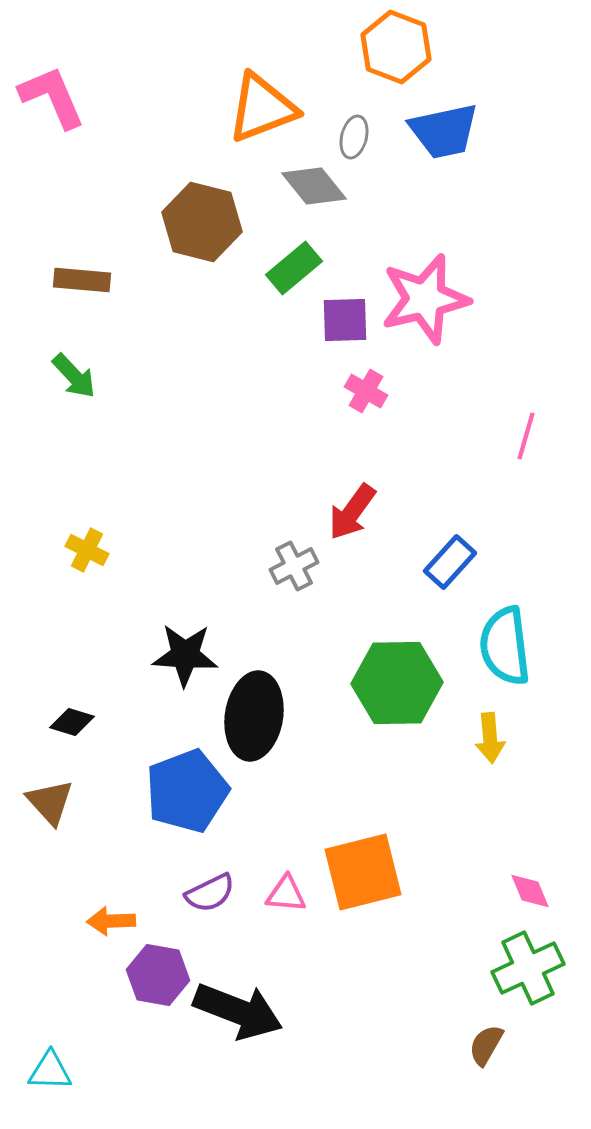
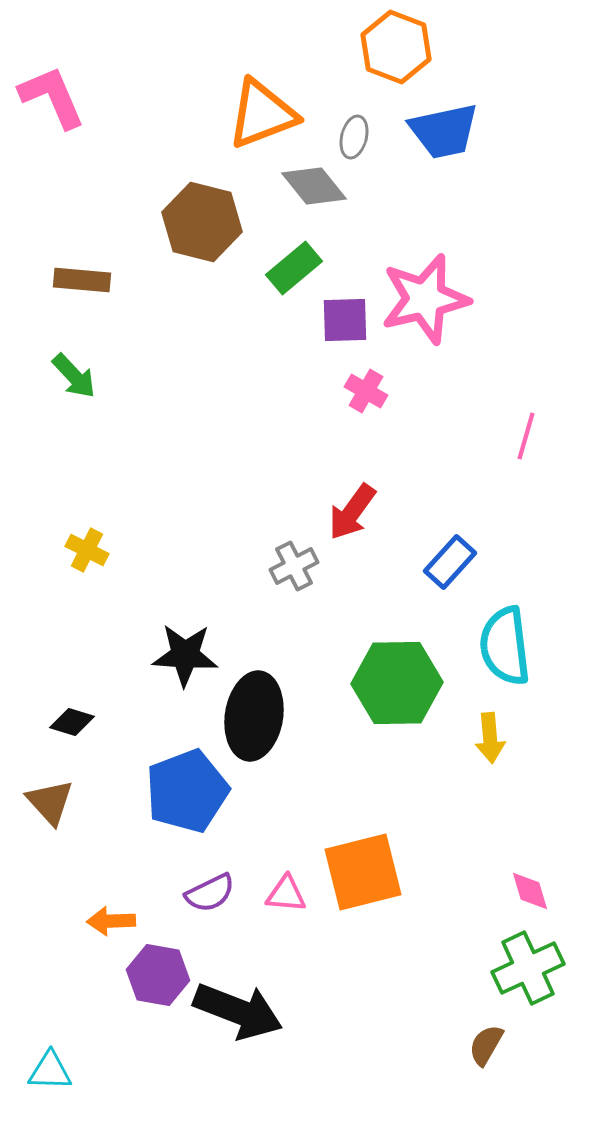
orange triangle: moved 6 px down
pink diamond: rotated 6 degrees clockwise
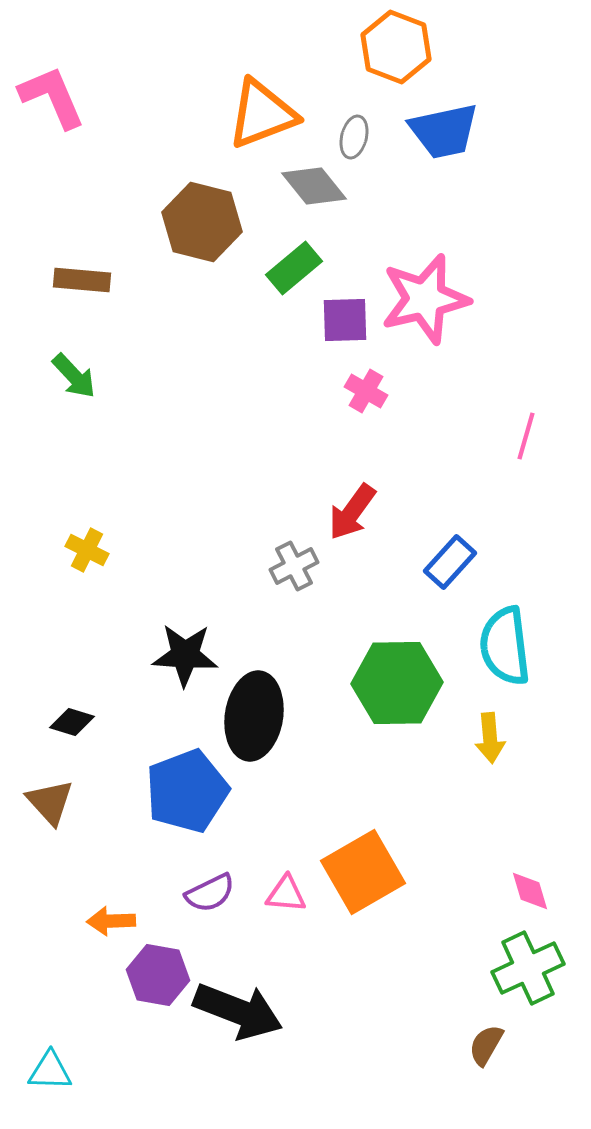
orange square: rotated 16 degrees counterclockwise
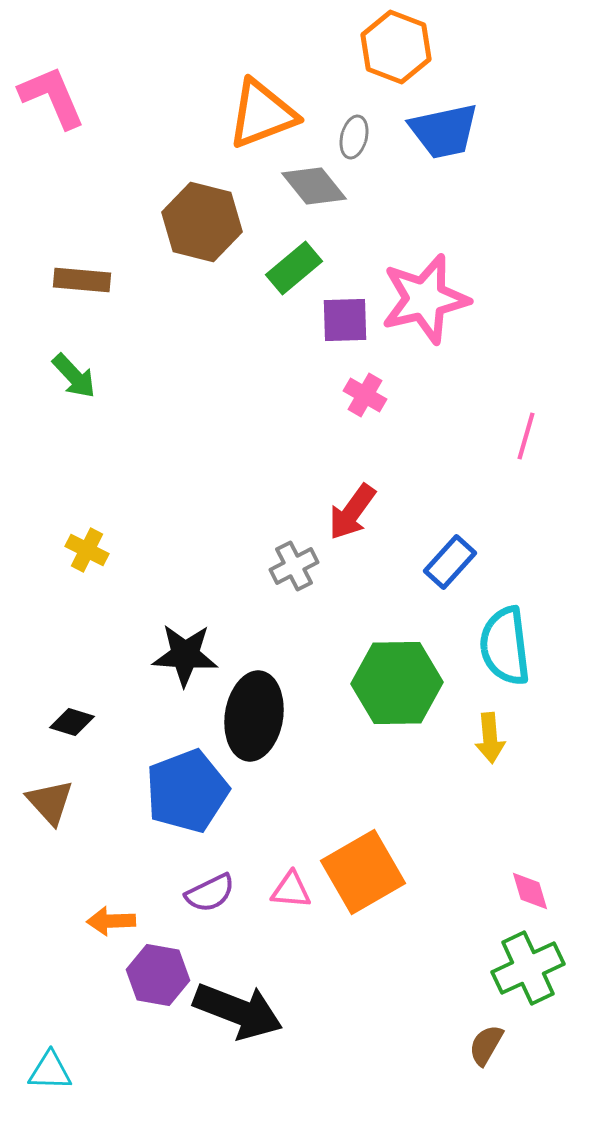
pink cross: moved 1 px left, 4 px down
pink triangle: moved 5 px right, 4 px up
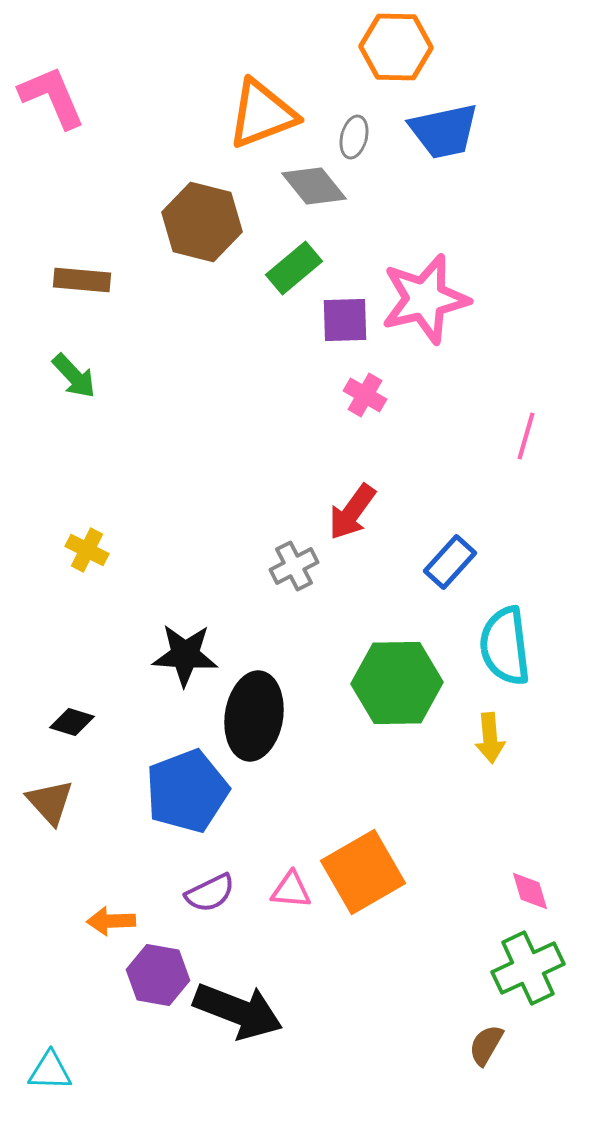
orange hexagon: rotated 20 degrees counterclockwise
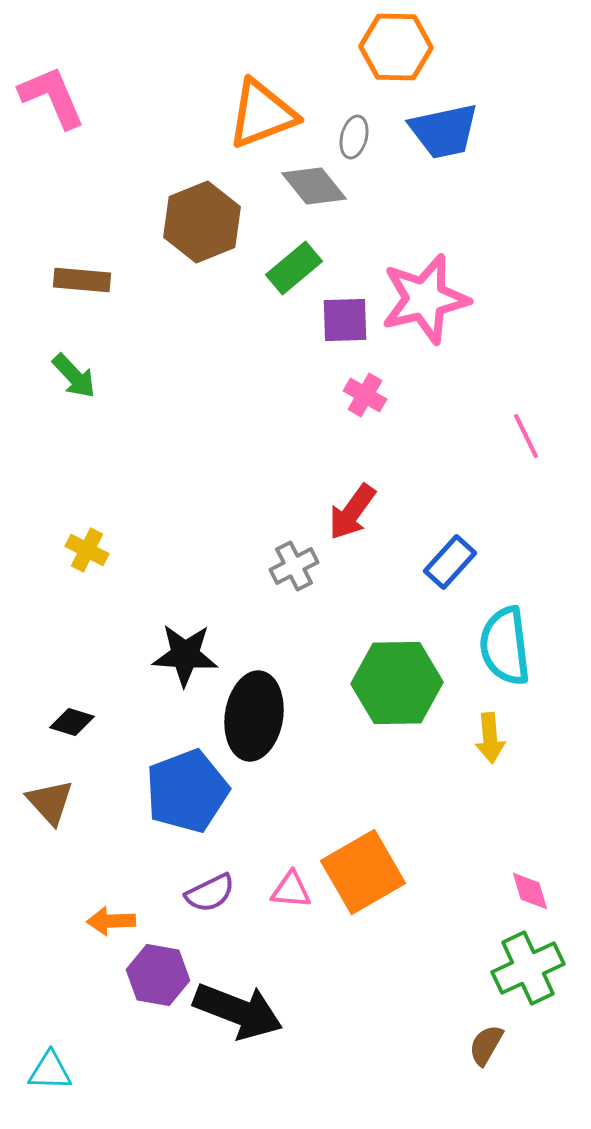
brown hexagon: rotated 24 degrees clockwise
pink line: rotated 42 degrees counterclockwise
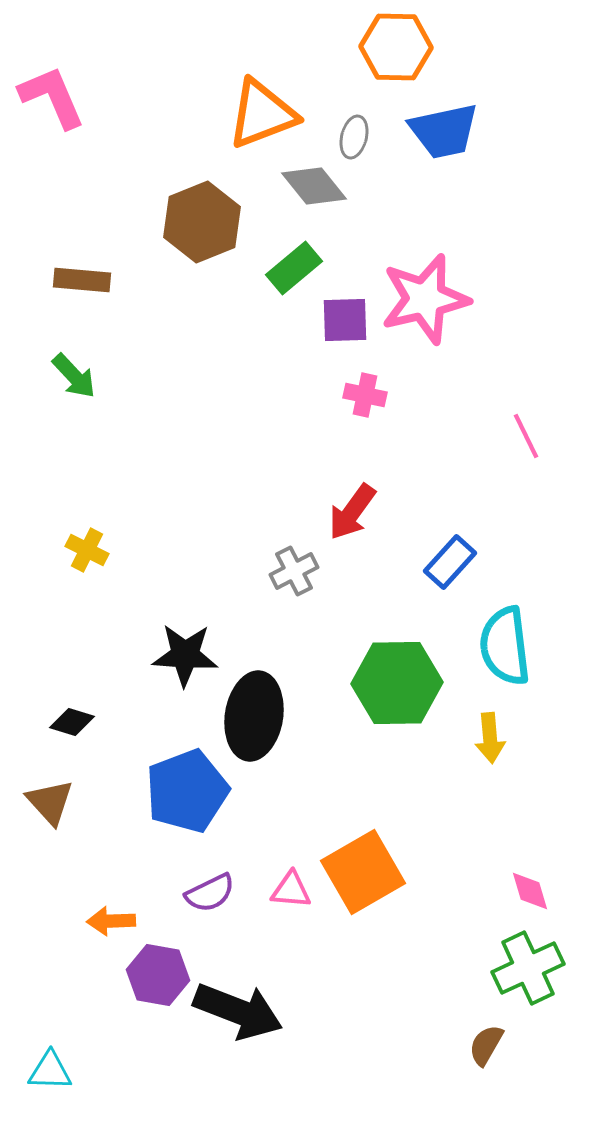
pink cross: rotated 18 degrees counterclockwise
gray cross: moved 5 px down
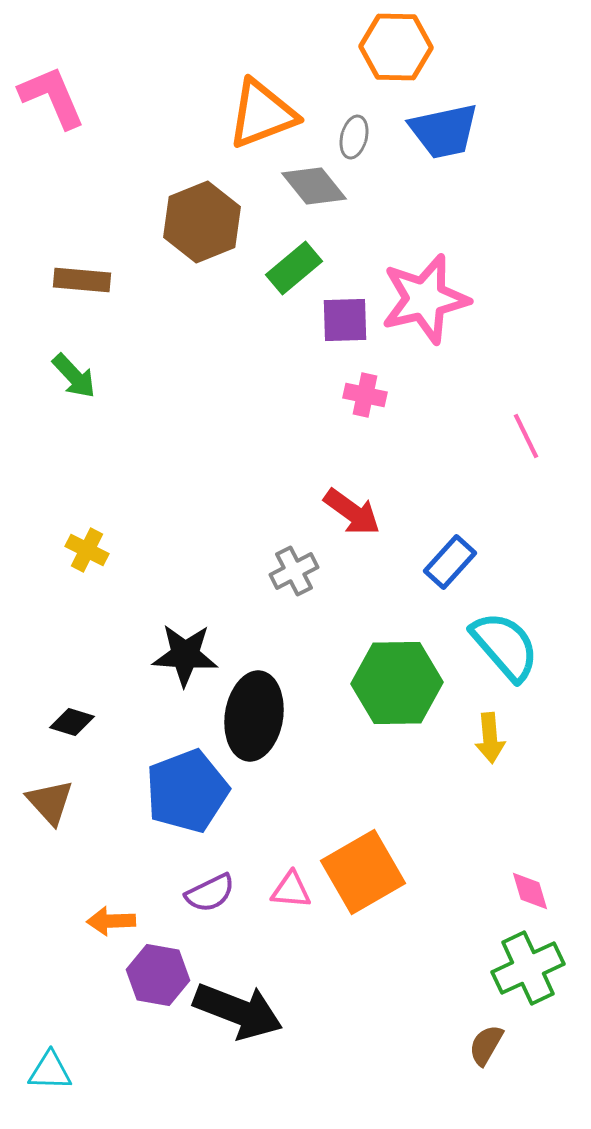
red arrow: rotated 90 degrees counterclockwise
cyan semicircle: rotated 146 degrees clockwise
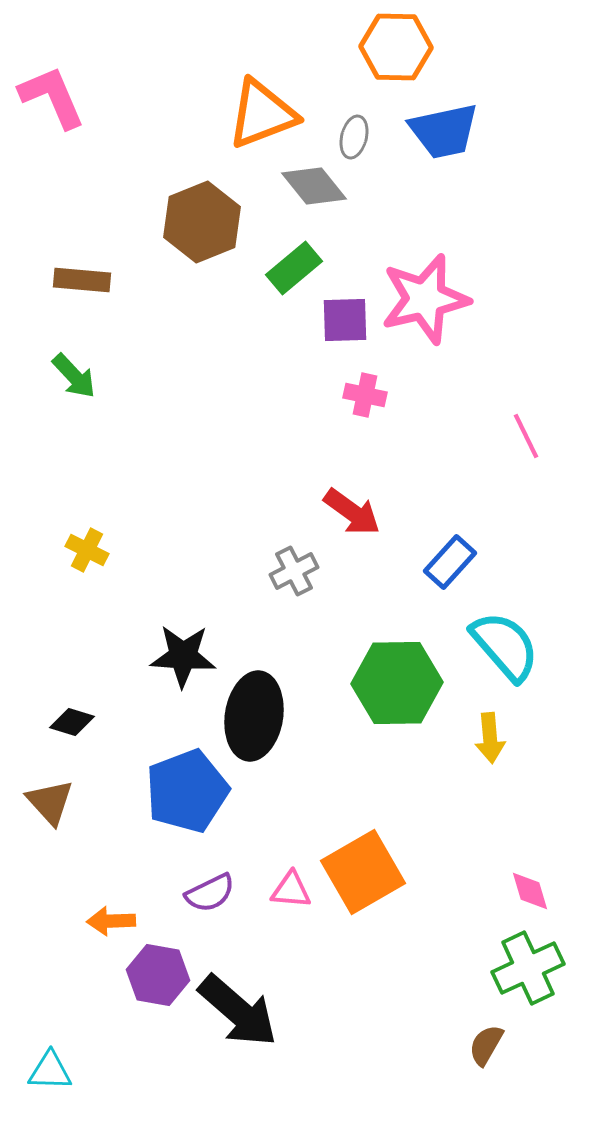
black star: moved 2 px left, 1 px down
black arrow: rotated 20 degrees clockwise
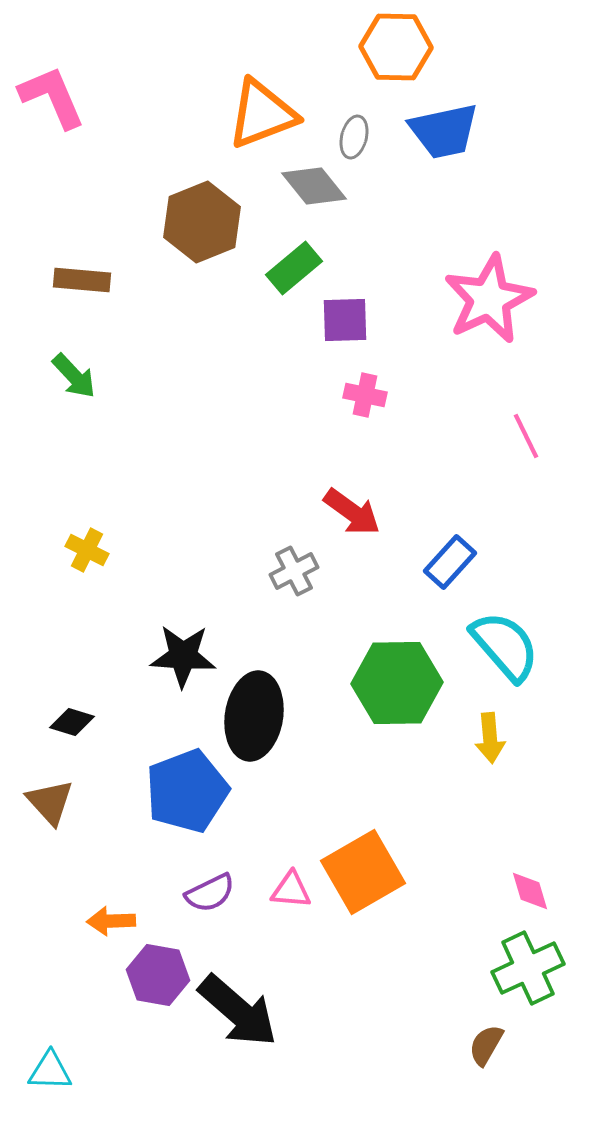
pink star: moved 64 px right; rotated 12 degrees counterclockwise
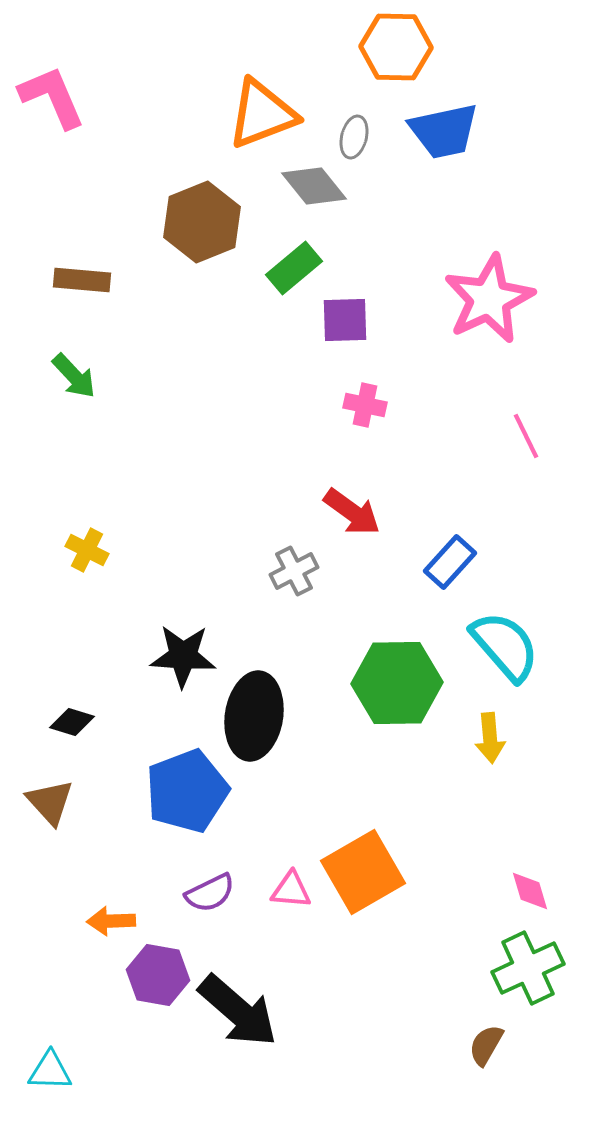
pink cross: moved 10 px down
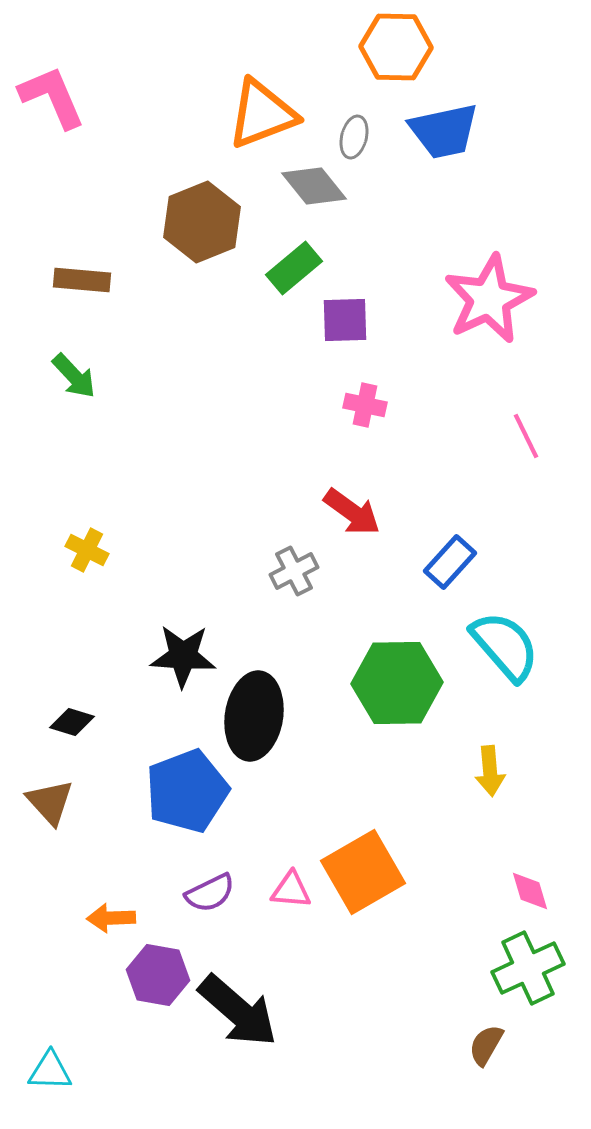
yellow arrow: moved 33 px down
orange arrow: moved 3 px up
